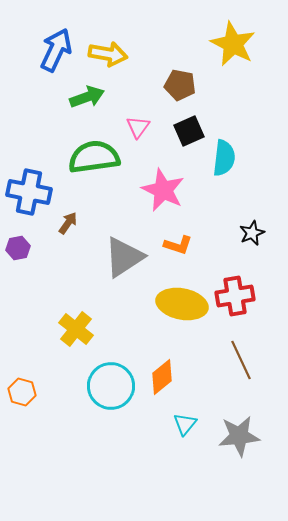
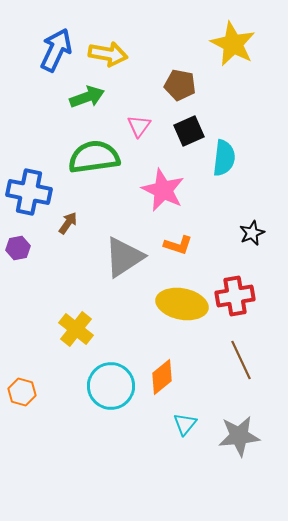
pink triangle: moved 1 px right, 1 px up
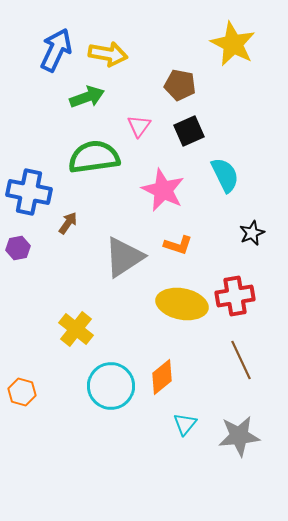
cyan semicircle: moved 1 px right, 17 px down; rotated 33 degrees counterclockwise
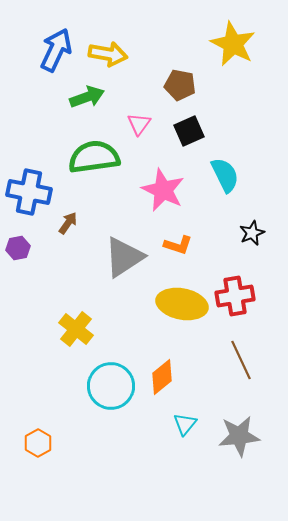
pink triangle: moved 2 px up
orange hexagon: moved 16 px right, 51 px down; rotated 16 degrees clockwise
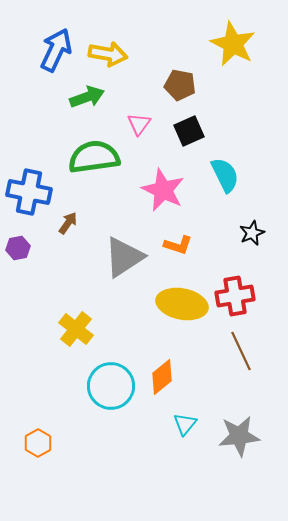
brown line: moved 9 px up
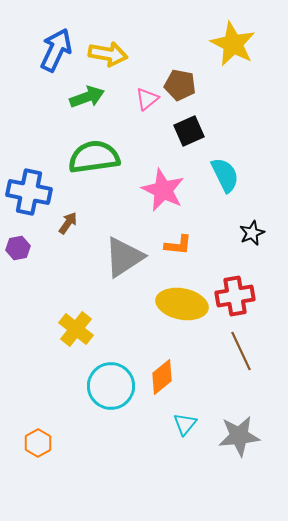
pink triangle: moved 8 px right, 25 px up; rotated 15 degrees clockwise
orange L-shape: rotated 12 degrees counterclockwise
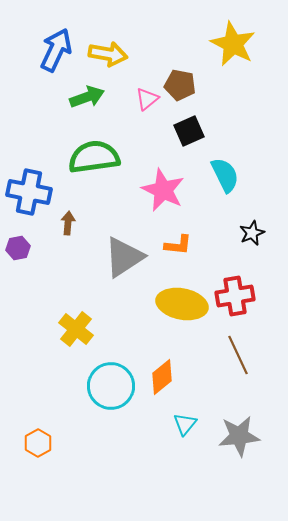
brown arrow: rotated 30 degrees counterclockwise
brown line: moved 3 px left, 4 px down
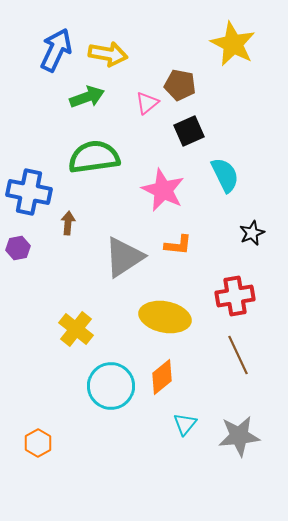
pink triangle: moved 4 px down
yellow ellipse: moved 17 px left, 13 px down
